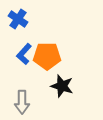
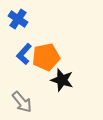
orange pentagon: moved 1 px left, 1 px down; rotated 12 degrees counterclockwise
black star: moved 6 px up
gray arrow: rotated 40 degrees counterclockwise
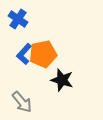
orange pentagon: moved 3 px left, 3 px up
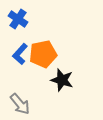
blue L-shape: moved 4 px left
gray arrow: moved 2 px left, 2 px down
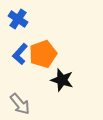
orange pentagon: rotated 8 degrees counterclockwise
